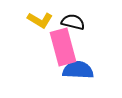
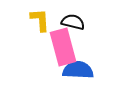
yellow L-shape: rotated 125 degrees counterclockwise
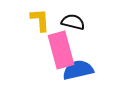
pink rectangle: moved 2 px left, 3 px down
blue semicircle: rotated 16 degrees counterclockwise
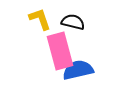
yellow L-shape: moved 1 px up; rotated 15 degrees counterclockwise
pink rectangle: moved 1 px left, 1 px down
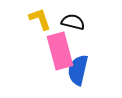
blue semicircle: rotated 64 degrees counterclockwise
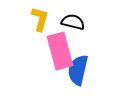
yellow L-shape: rotated 35 degrees clockwise
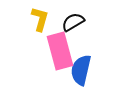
black semicircle: rotated 45 degrees counterclockwise
blue semicircle: moved 3 px right
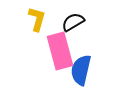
yellow L-shape: moved 3 px left
